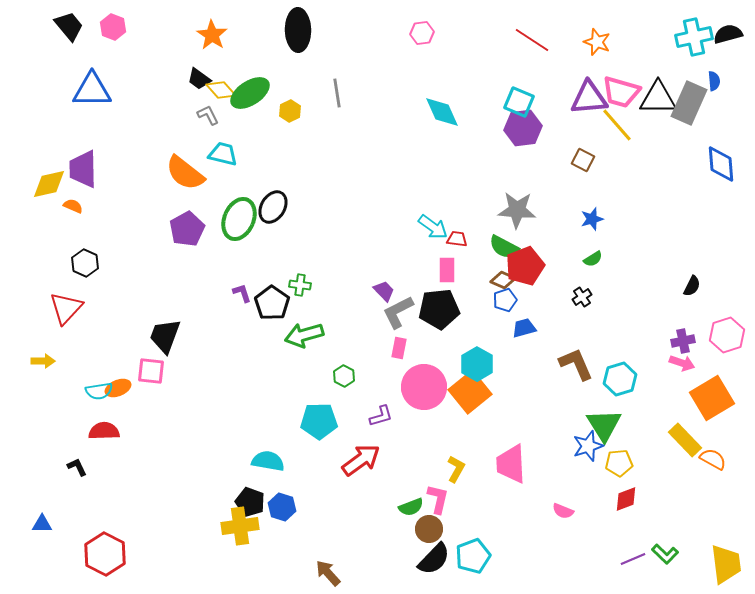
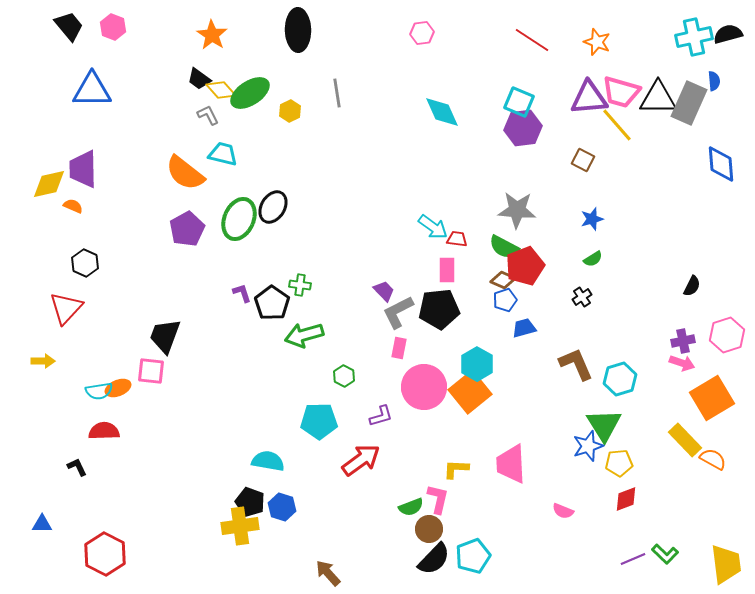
yellow L-shape at (456, 469): rotated 116 degrees counterclockwise
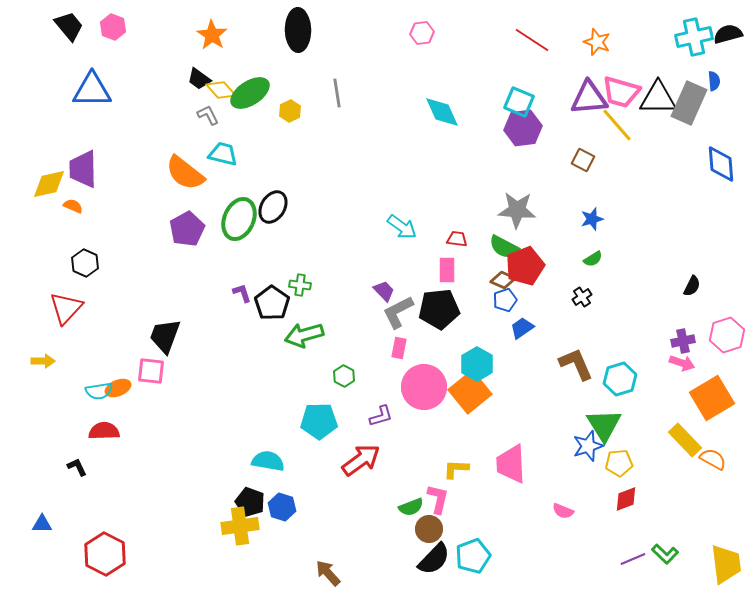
cyan arrow at (433, 227): moved 31 px left
blue trapezoid at (524, 328): moved 2 px left; rotated 20 degrees counterclockwise
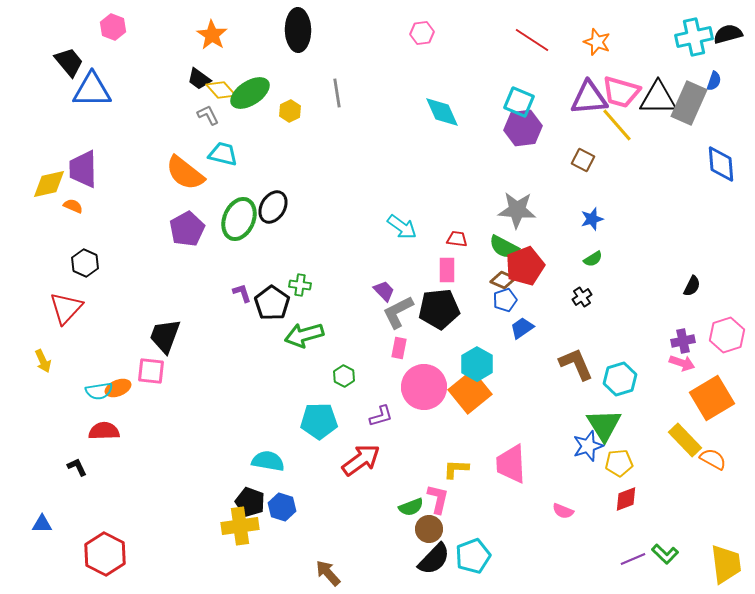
black trapezoid at (69, 26): moved 36 px down
blue semicircle at (714, 81): rotated 24 degrees clockwise
yellow arrow at (43, 361): rotated 65 degrees clockwise
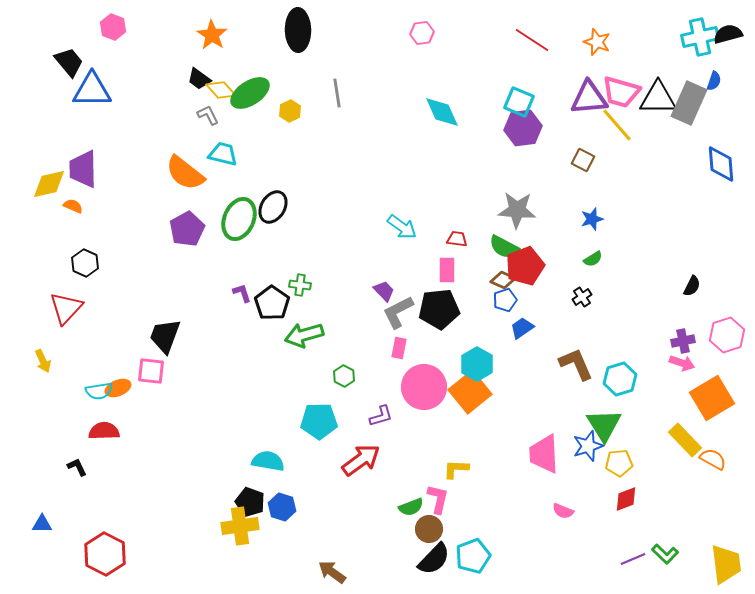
cyan cross at (694, 37): moved 6 px right
pink trapezoid at (511, 464): moved 33 px right, 10 px up
brown arrow at (328, 573): moved 4 px right, 1 px up; rotated 12 degrees counterclockwise
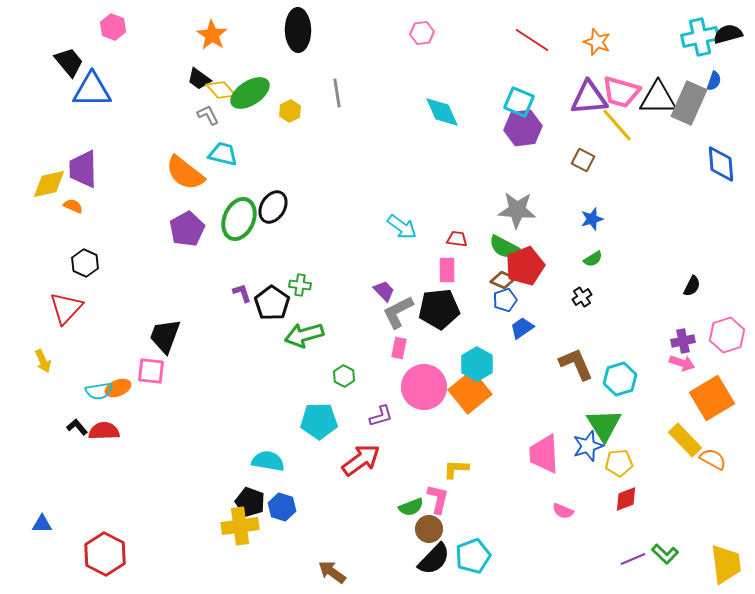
black L-shape at (77, 467): moved 40 px up; rotated 15 degrees counterclockwise
